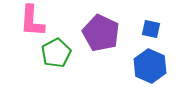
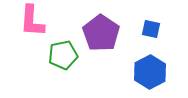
purple pentagon: rotated 9 degrees clockwise
green pentagon: moved 7 px right, 2 px down; rotated 16 degrees clockwise
blue hexagon: moved 6 px down; rotated 8 degrees clockwise
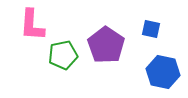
pink L-shape: moved 4 px down
purple pentagon: moved 5 px right, 12 px down
blue hexagon: moved 13 px right; rotated 20 degrees counterclockwise
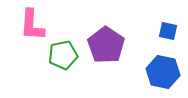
blue square: moved 17 px right, 2 px down
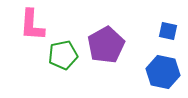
purple pentagon: rotated 9 degrees clockwise
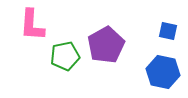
green pentagon: moved 2 px right, 1 px down
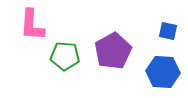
purple pentagon: moved 7 px right, 6 px down
green pentagon: rotated 16 degrees clockwise
blue hexagon: rotated 8 degrees counterclockwise
